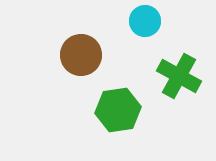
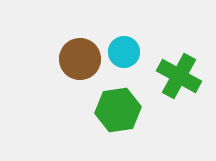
cyan circle: moved 21 px left, 31 px down
brown circle: moved 1 px left, 4 px down
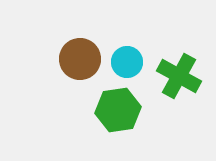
cyan circle: moved 3 px right, 10 px down
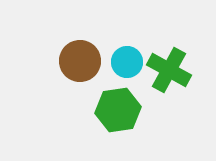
brown circle: moved 2 px down
green cross: moved 10 px left, 6 px up
